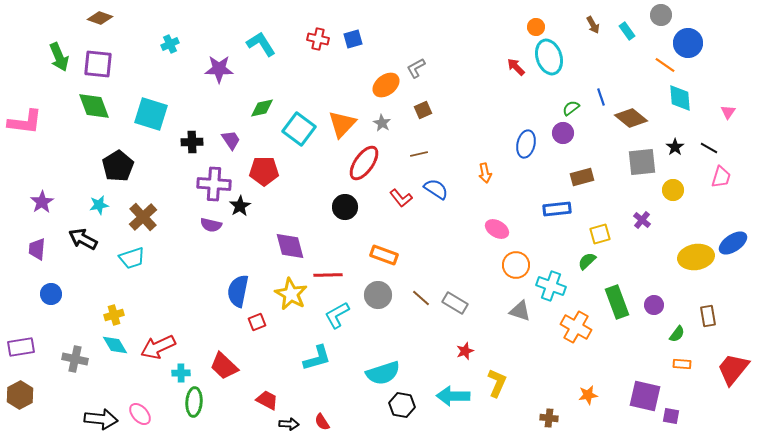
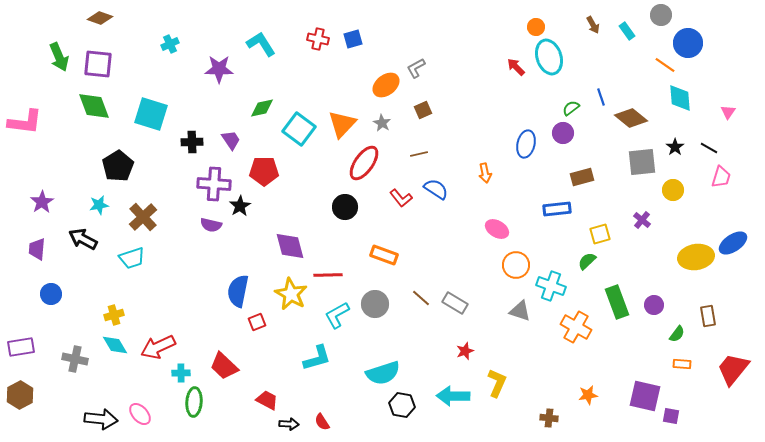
gray circle at (378, 295): moved 3 px left, 9 px down
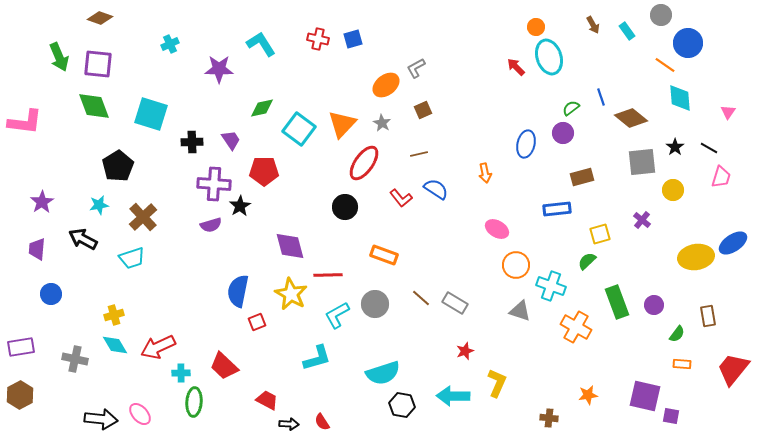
purple semicircle at (211, 225): rotated 30 degrees counterclockwise
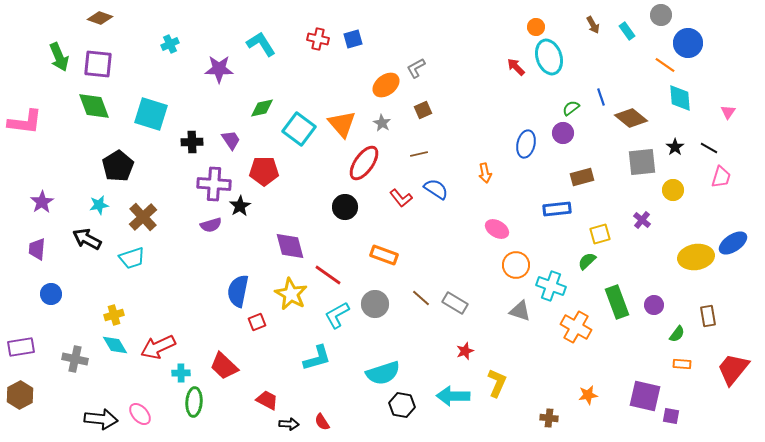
orange triangle at (342, 124): rotated 24 degrees counterclockwise
black arrow at (83, 239): moved 4 px right
red line at (328, 275): rotated 36 degrees clockwise
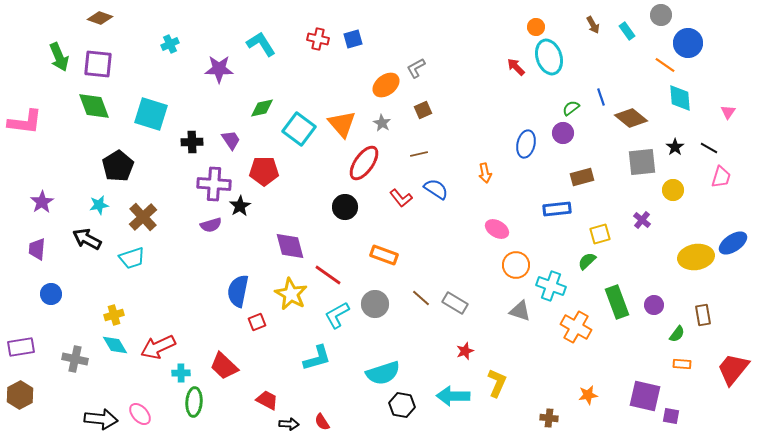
brown rectangle at (708, 316): moved 5 px left, 1 px up
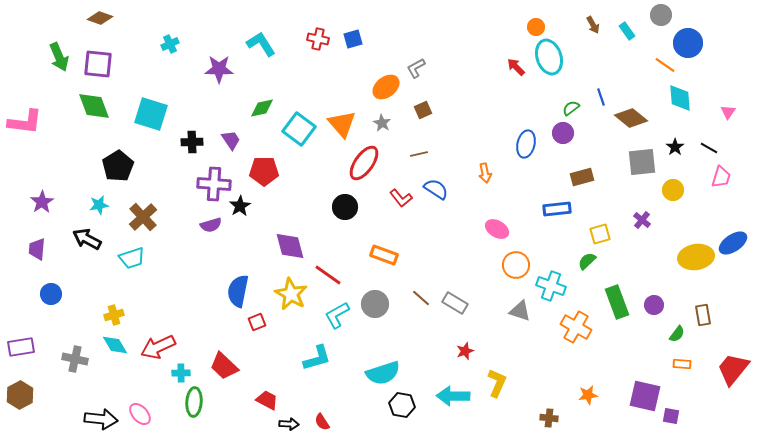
orange ellipse at (386, 85): moved 2 px down
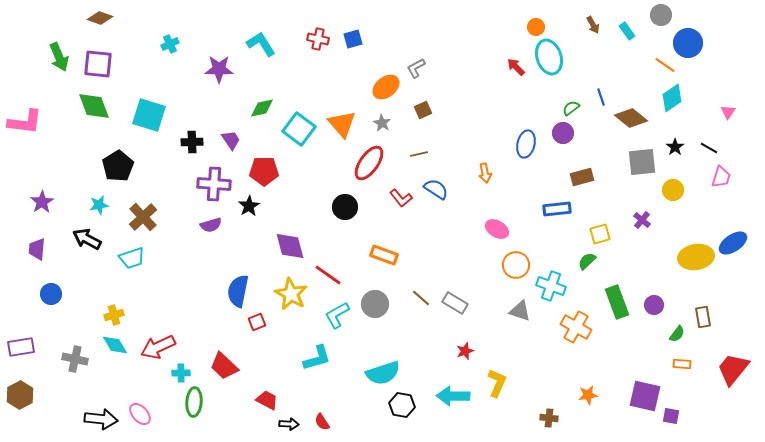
cyan diamond at (680, 98): moved 8 px left; rotated 60 degrees clockwise
cyan square at (151, 114): moved 2 px left, 1 px down
red ellipse at (364, 163): moved 5 px right
black star at (240, 206): moved 9 px right
brown rectangle at (703, 315): moved 2 px down
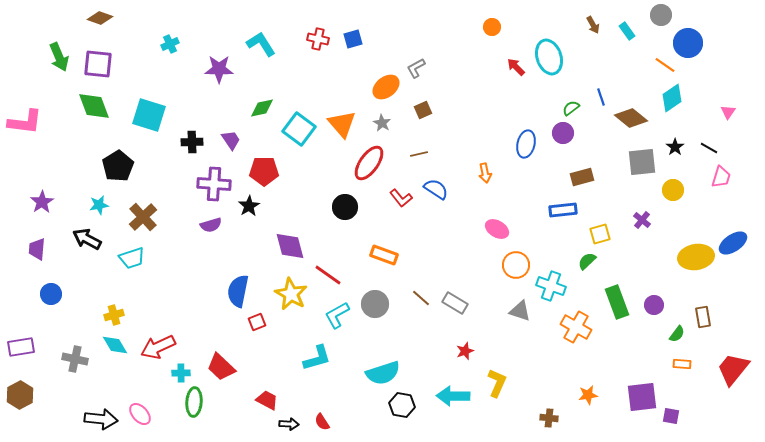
orange circle at (536, 27): moved 44 px left
blue rectangle at (557, 209): moved 6 px right, 1 px down
red trapezoid at (224, 366): moved 3 px left, 1 px down
purple square at (645, 396): moved 3 px left, 1 px down; rotated 20 degrees counterclockwise
